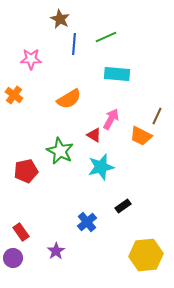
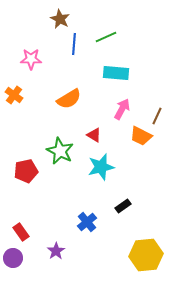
cyan rectangle: moved 1 px left, 1 px up
pink arrow: moved 11 px right, 10 px up
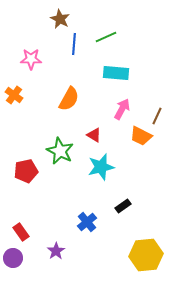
orange semicircle: rotated 30 degrees counterclockwise
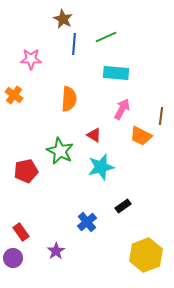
brown star: moved 3 px right
orange semicircle: rotated 25 degrees counterclockwise
brown line: moved 4 px right; rotated 18 degrees counterclockwise
yellow hexagon: rotated 16 degrees counterclockwise
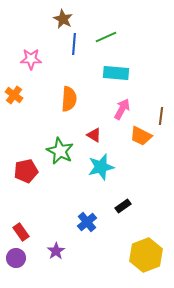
purple circle: moved 3 px right
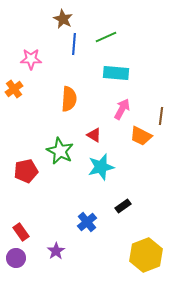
orange cross: moved 6 px up; rotated 18 degrees clockwise
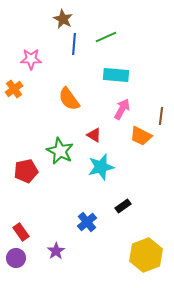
cyan rectangle: moved 2 px down
orange semicircle: rotated 140 degrees clockwise
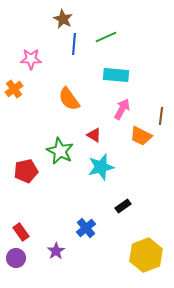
blue cross: moved 1 px left, 6 px down
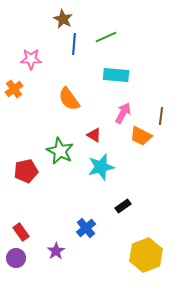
pink arrow: moved 1 px right, 4 px down
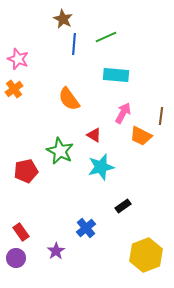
pink star: moved 13 px left; rotated 20 degrees clockwise
